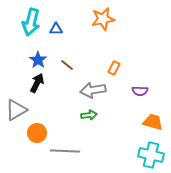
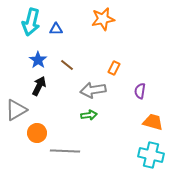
black arrow: moved 2 px right, 3 px down
purple semicircle: rotated 98 degrees clockwise
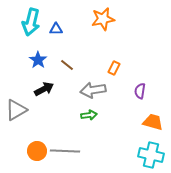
black arrow: moved 5 px right, 3 px down; rotated 36 degrees clockwise
orange circle: moved 18 px down
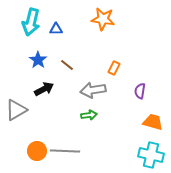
orange star: rotated 20 degrees clockwise
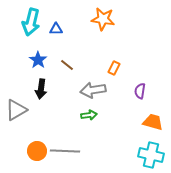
black arrow: moved 3 px left; rotated 126 degrees clockwise
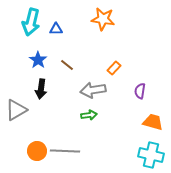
orange rectangle: rotated 16 degrees clockwise
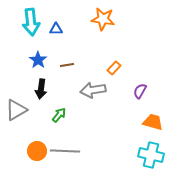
cyan arrow: rotated 20 degrees counterclockwise
brown line: rotated 48 degrees counterclockwise
purple semicircle: rotated 21 degrees clockwise
green arrow: moved 30 px left; rotated 42 degrees counterclockwise
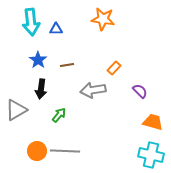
purple semicircle: rotated 105 degrees clockwise
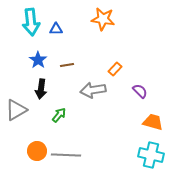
orange rectangle: moved 1 px right, 1 px down
gray line: moved 1 px right, 4 px down
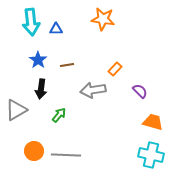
orange circle: moved 3 px left
